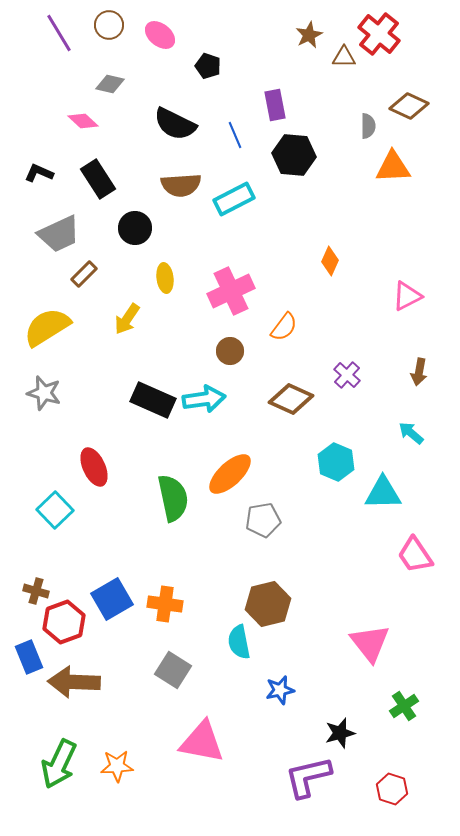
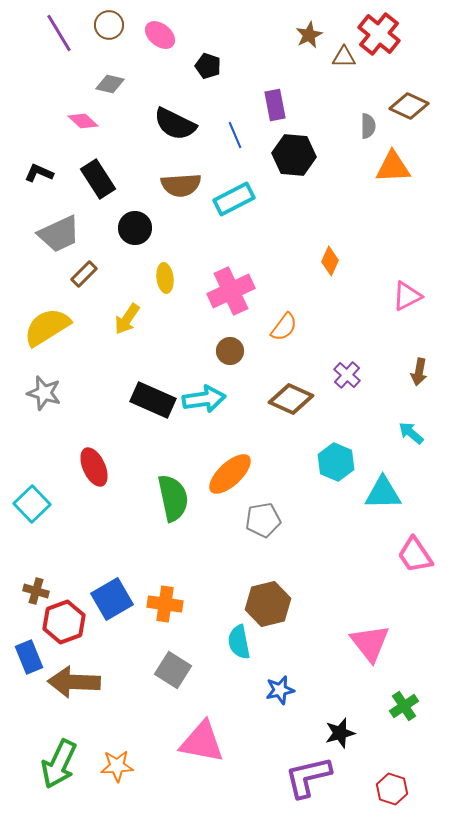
cyan square at (55, 510): moved 23 px left, 6 px up
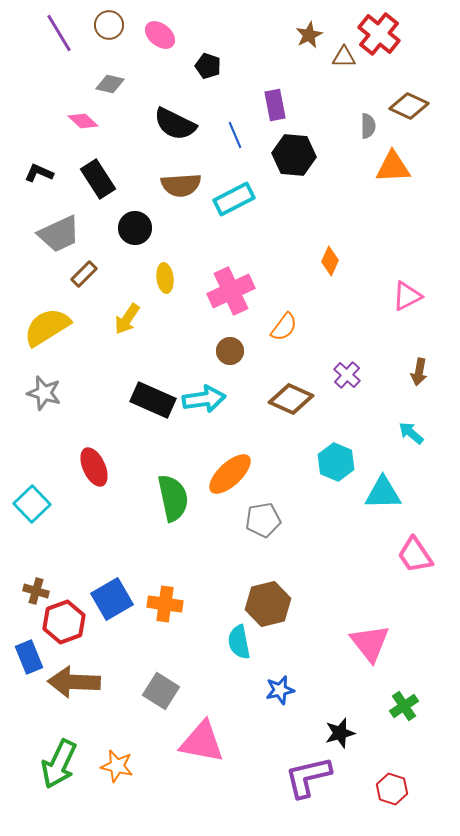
gray square at (173, 670): moved 12 px left, 21 px down
orange star at (117, 766): rotated 16 degrees clockwise
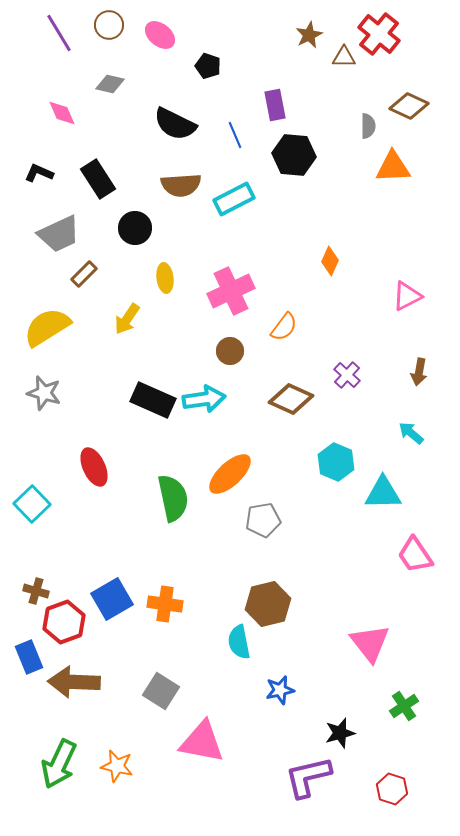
pink diamond at (83, 121): moved 21 px left, 8 px up; rotated 24 degrees clockwise
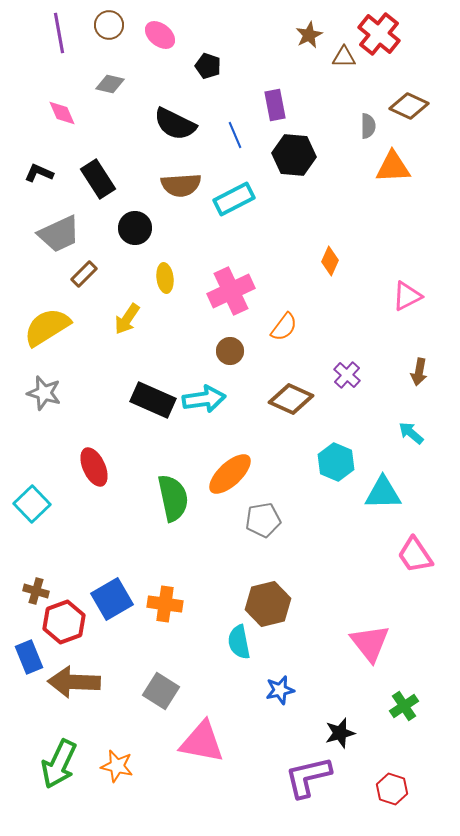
purple line at (59, 33): rotated 21 degrees clockwise
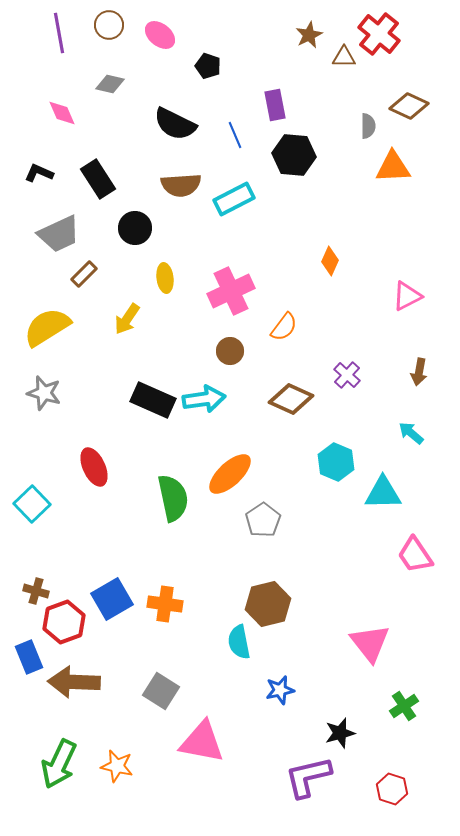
gray pentagon at (263, 520): rotated 24 degrees counterclockwise
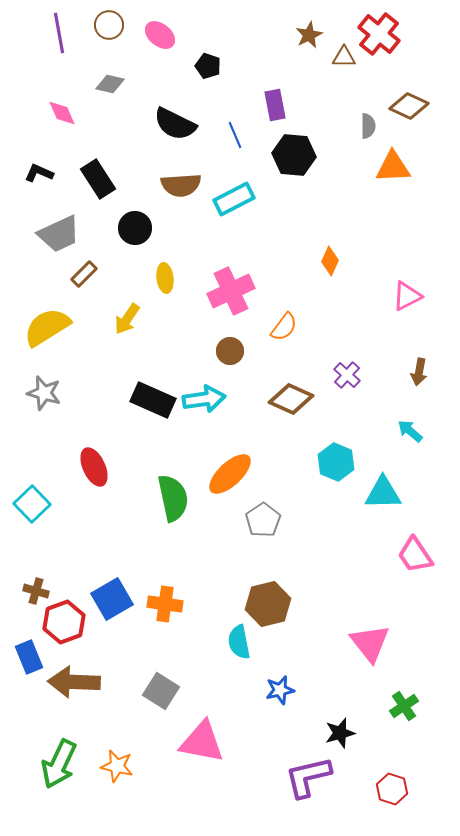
cyan arrow at (411, 433): moved 1 px left, 2 px up
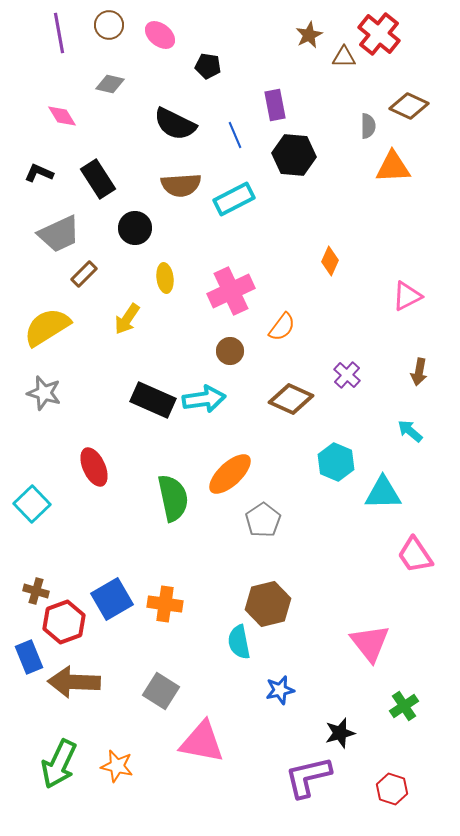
black pentagon at (208, 66): rotated 10 degrees counterclockwise
pink diamond at (62, 113): moved 3 px down; rotated 8 degrees counterclockwise
orange semicircle at (284, 327): moved 2 px left
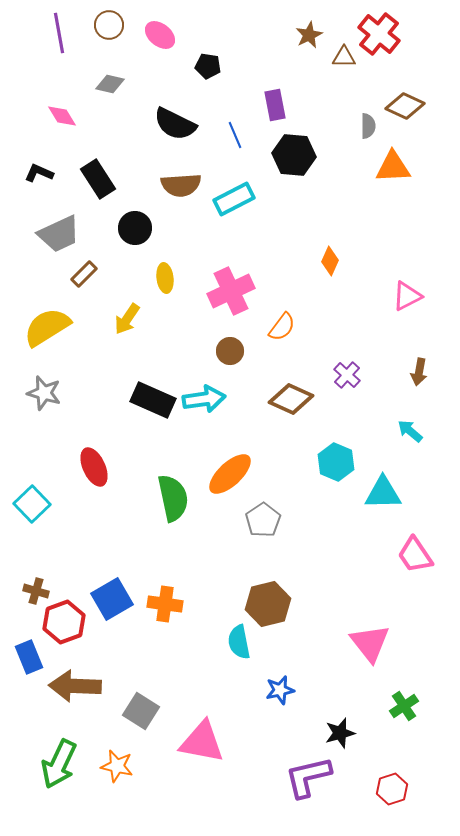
brown diamond at (409, 106): moved 4 px left
brown arrow at (74, 682): moved 1 px right, 4 px down
gray square at (161, 691): moved 20 px left, 20 px down
red hexagon at (392, 789): rotated 24 degrees clockwise
